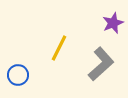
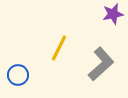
purple star: moved 9 px up; rotated 10 degrees clockwise
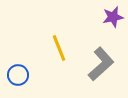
purple star: moved 3 px down
yellow line: rotated 48 degrees counterclockwise
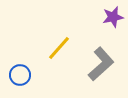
yellow line: rotated 64 degrees clockwise
blue circle: moved 2 px right
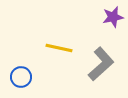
yellow line: rotated 60 degrees clockwise
blue circle: moved 1 px right, 2 px down
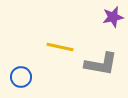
yellow line: moved 1 px right, 1 px up
gray L-shape: rotated 52 degrees clockwise
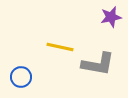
purple star: moved 2 px left
gray L-shape: moved 3 px left
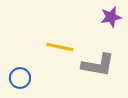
gray L-shape: moved 1 px down
blue circle: moved 1 px left, 1 px down
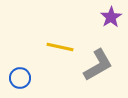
purple star: rotated 20 degrees counterclockwise
gray L-shape: rotated 40 degrees counterclockwise
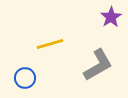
yellow line: moved 10 px left, 3 px up; rotated 28 degrees counterclockwise
blue circle: moved 5 px right
